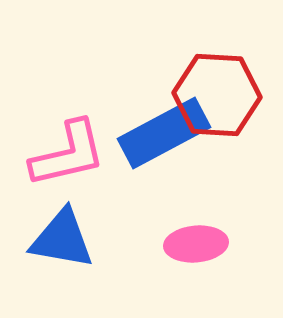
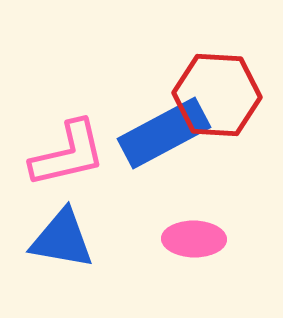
pink ellipse: moved 2 px left, 5 px up; rotated 6 degrees clockwise
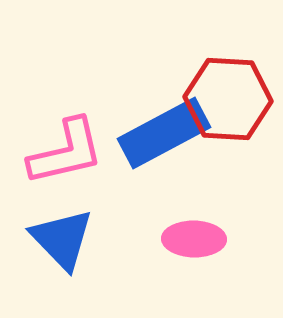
red hexagon: moved 11 px right, 4 px down
pink L-shape: moved 2 px left, 2 px up
blue triangle: rotated 36 degrees clockwise
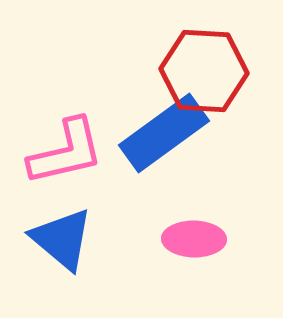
red hexagon: moved 24 px left, 28 px up
blue rectangle: rotated 8 degrees counterclockwise
blue triangle: rotated 6 degrees counterclockwise
